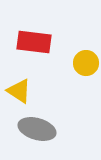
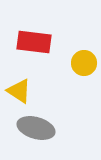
yellow circle: moved 2 px left
gray ellipse: moved 1 px left, 1 px up
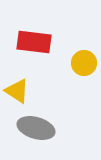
yellow triangle: moved 2 px left
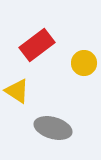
red rectangle: moved 3 px right, 3 px down; rotated 44 degrees counterclockwise
gray ellipse: moved 17 px right
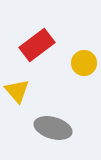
yellow triangle: rotated 16 degrees clockwise
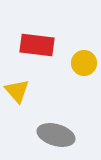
red rectangle: rotated 44 degrees clockwise
gray ellipse: moved 3 px right, 7 px down
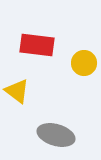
yellow triangle: rotated 12 degrees counterclockwise
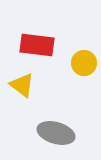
yellow triangle: moved 5 px right, 6 px up
gray ellipse: moved 2 px up
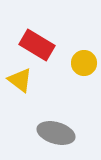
red rectangle: rotated 24 degrees clockwise
yellow triangle: moved 2 px left, 5 px up
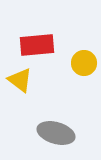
red rectangle: rotated 36 degrees counterclockwise
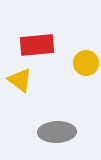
yellow circle: moved 2 px right
gray ellipse: moved 1 px right, 1 px up; rotated 18 degrees counterclockwise
